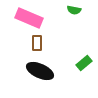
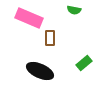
brown rectangle: moved 13 px right, 5 px up
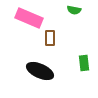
green rectangle: rotated 56 degrees counterclockwise
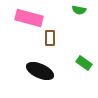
green semicircle: moved 5 px right
pink rectangle: rotated 8 degrees counterclockwise
green rectangle: rotated 49 degrees counterclockwise
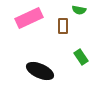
pink rectangle: rotated 40 degrees counterclockwise
brown rectangle: moved 13 px right, 12 px up
green rectangle: moved 3 px left, 6 px up; rotated 21 degrees clockwise
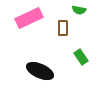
brown rectangle: moved 2 px down
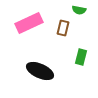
pink rectangle: moved 5 px down
brown rectangle: rotated 14 degrees clockwise
green rectangle: rotated 49 degrees clockwise
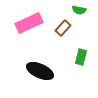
brown rectangle: rotated 28 degrees clockwise
